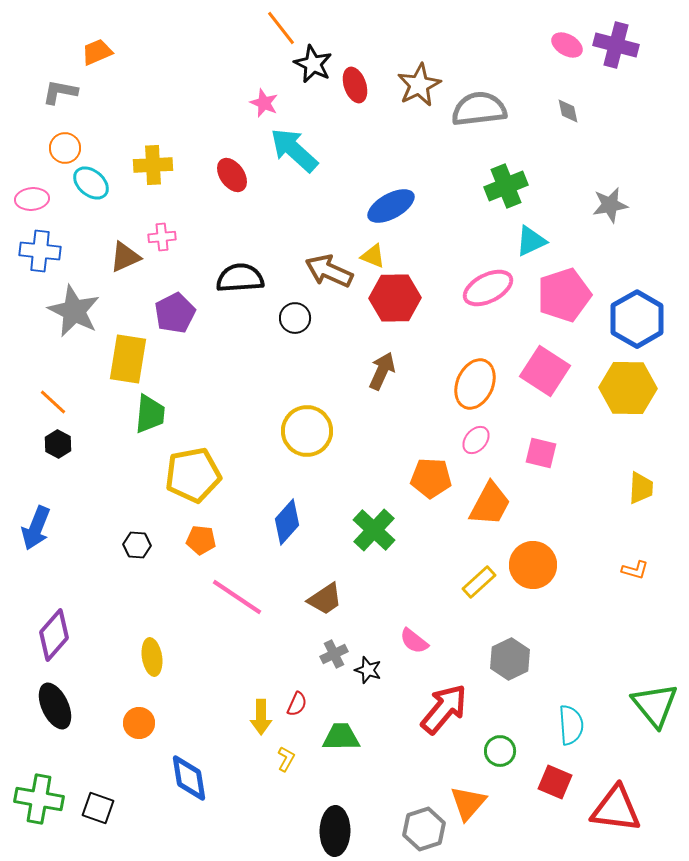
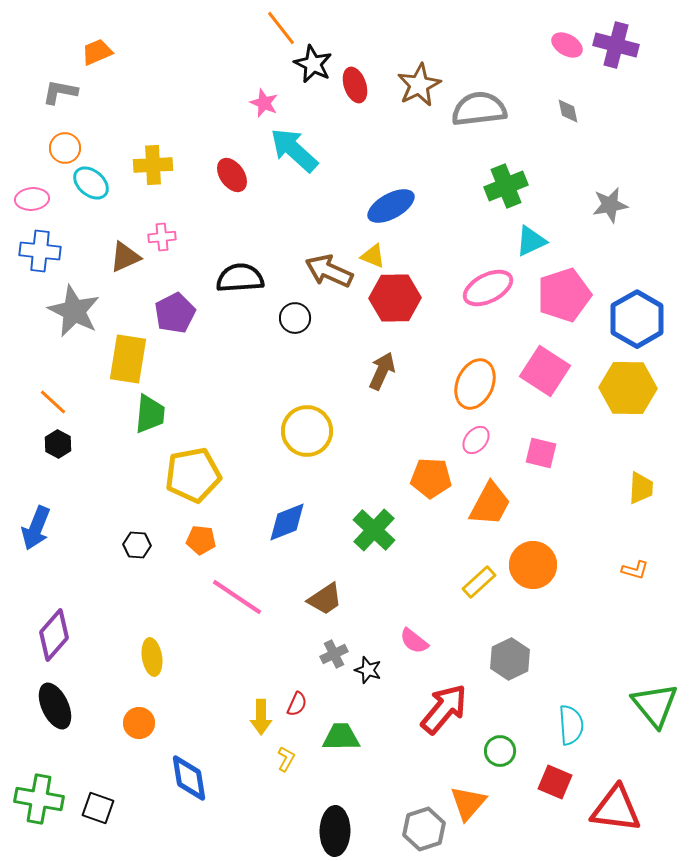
blue diamond at (287, 522): rotated 27 degrees clockwise
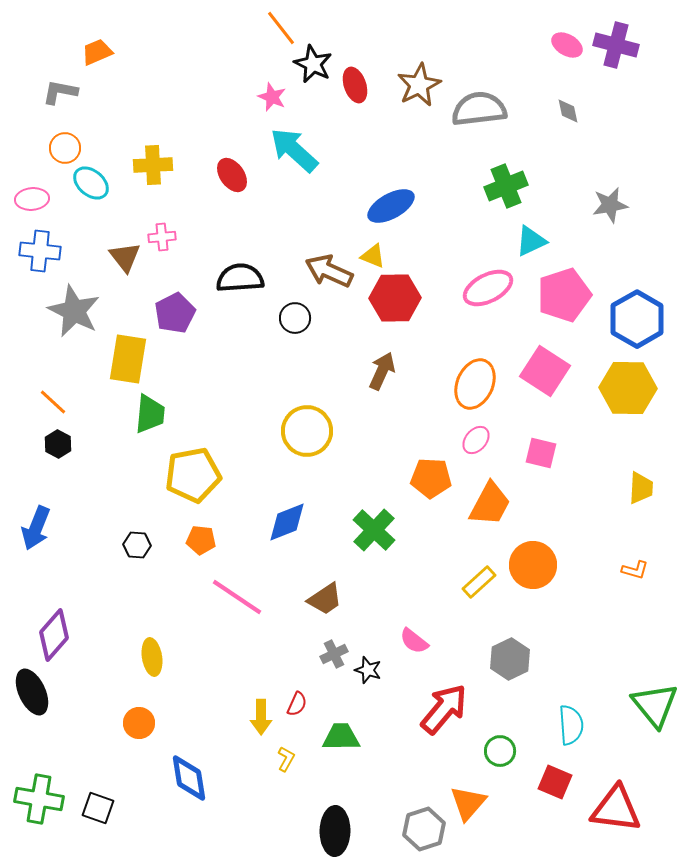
pink star at (264, 103): moved 8 px right, 6 px up
brown triangle at (125, 257): rotated 44 degrees counterclockwise
black ellipse at (55, 706): moved 23 px left, 14 px up
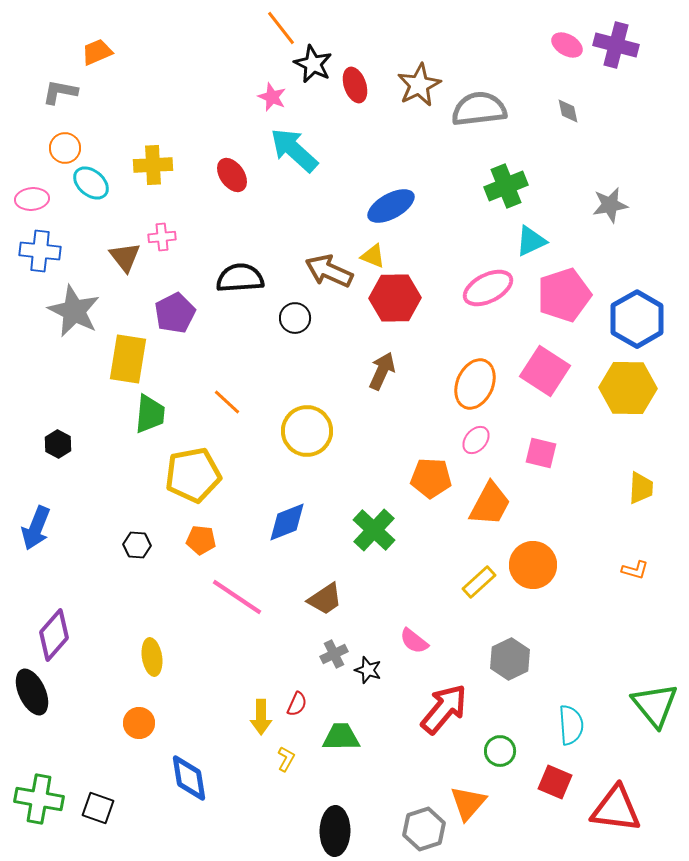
orange line at (53, 402): moved 174 px right
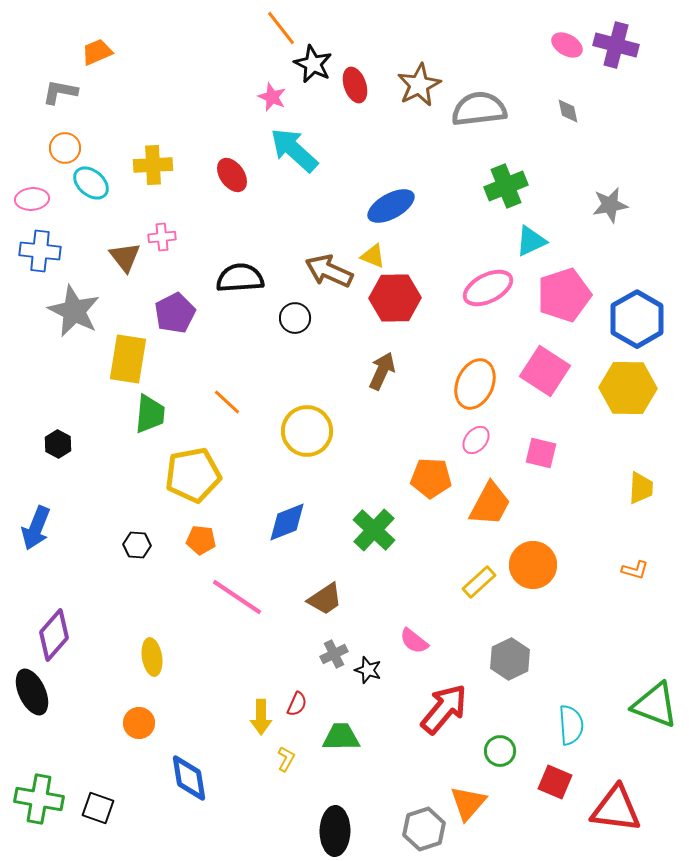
green triangle at (655, 705): rotated 30 degrees counterclockwise
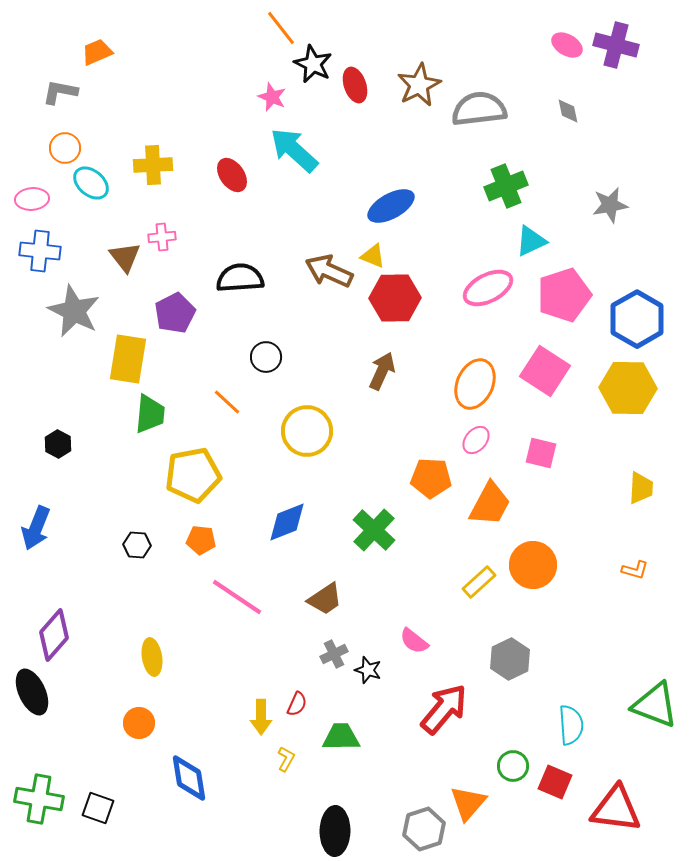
black circle at (295, 318): moved 29 px left, 39 px down
green circle at (500, 751): moved 13 px right, 15 px down
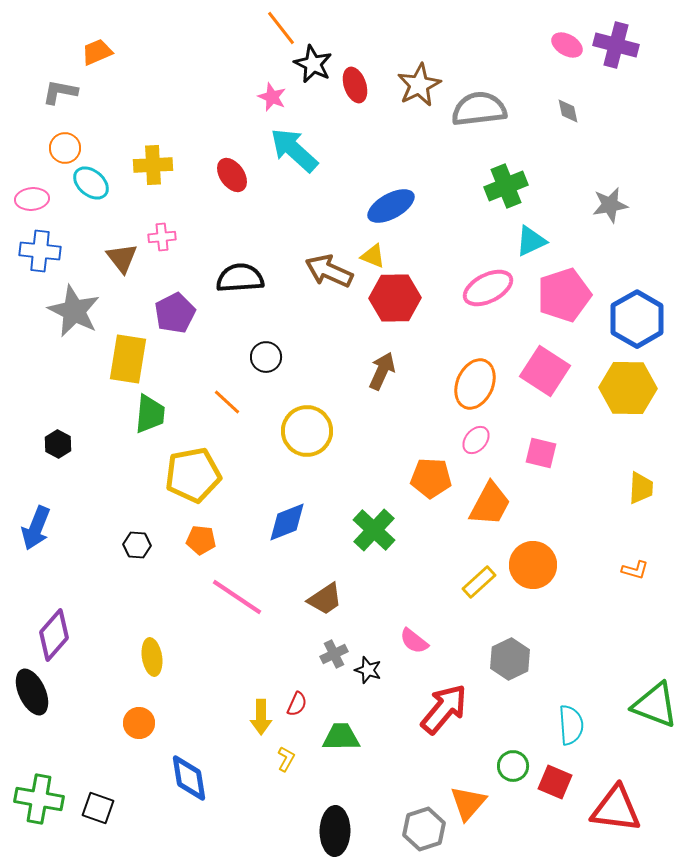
brown triangle at (125, 257): moved 3 px left, 1 px down
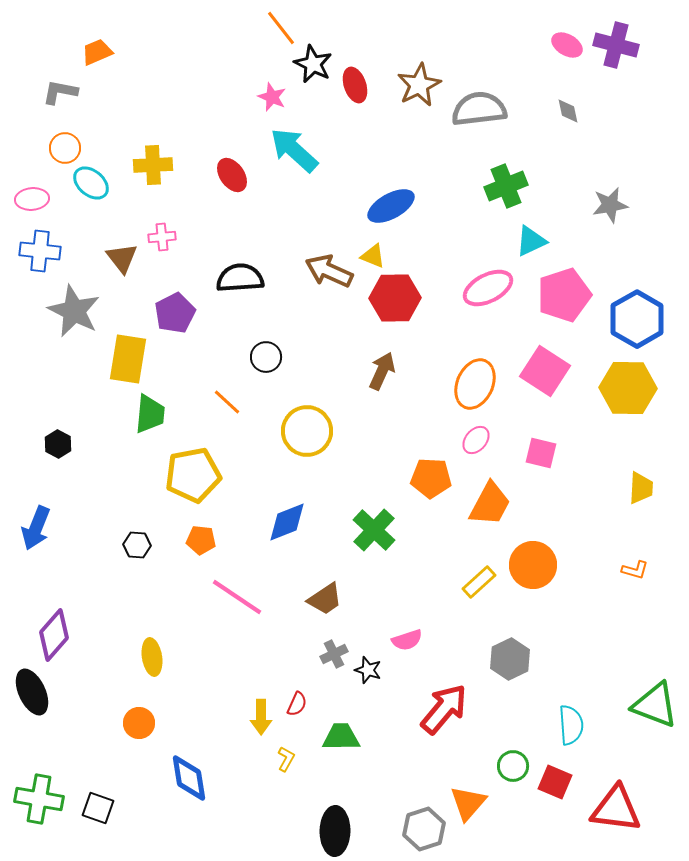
pink semicircle at (414, 641): moved 7 px left, 1 px up; rotated 56 degrees counterclockwise
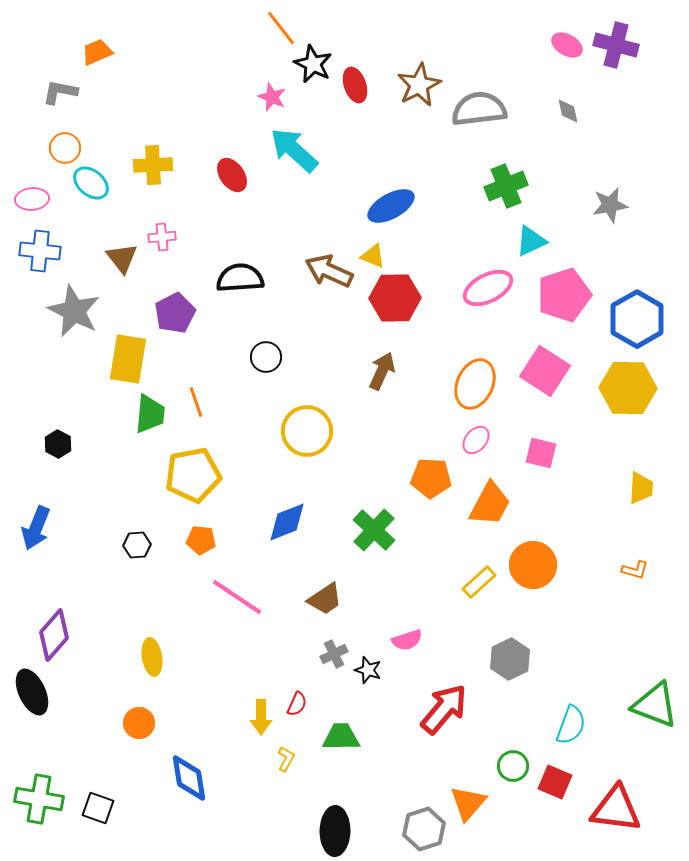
orange line at (227, 402): moved 31 px left; rotated 28 degrees clockwise
black hexagon at (137, 545): rotated 8 degrees counterclockwise
cyan semicircle at (571, 725): rotated 24 degrees clockwise
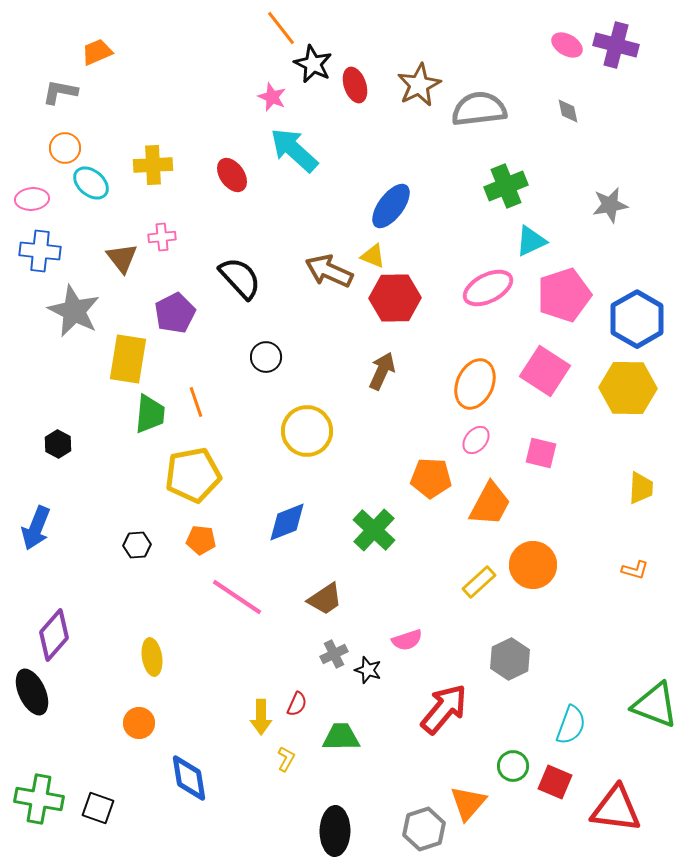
blue ellipse at (391, 206): rotated 24 degrees counterclockwise
black semicircle at (240, 278): rotated 51 degrees clockwise
